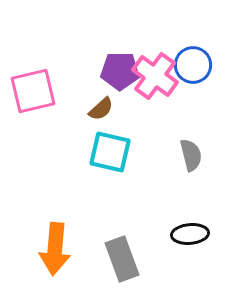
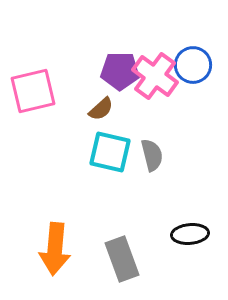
gray semicircle: moved 39 px left
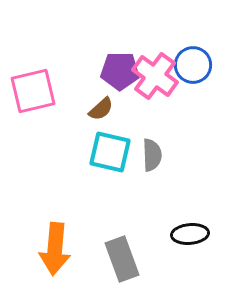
gray semicircle: rotated 12 degrees clockwise
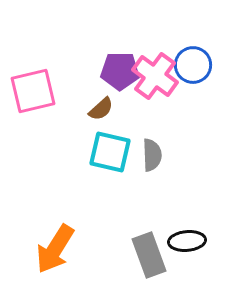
black ellipse: moved 3 px left, 7 px down
orange arrow: rotated 27 degrees clockwise
gray rectangle: moved 27 px right, 4 px up
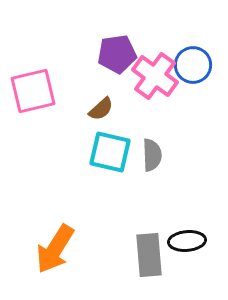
purple pentagon: moved 3 px left, 17 px up; rotated 9 degrees counterclockwise
gray rectangle: rotated 15 degrees clockwise
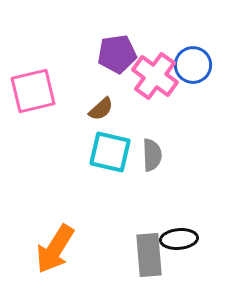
black ellipse: moved 8 px left, 2 px up
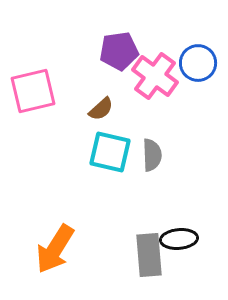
purple pentagon: moved 2 px right, 3 px up
blue circle: moved 5 px right, 2 px up
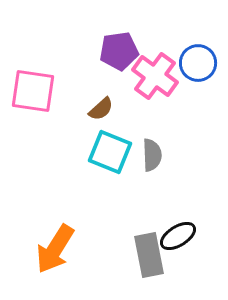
pink square: rotated 21 degrees clockwise
cyan square: rotated 9 degrees clockwise
black ellipse: moved 1 px left, 3 px up; rotated 27 degrees counterclockwise
gray rectangle: rotated 6 degrees counterclockwise
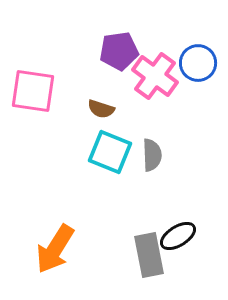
brown semicircle: rotated 60 degrees clockwise
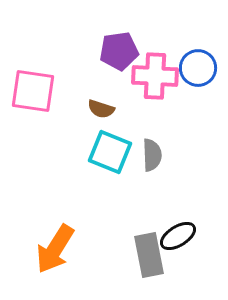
blue circle: moved 5 px down
pink cross: rotated 33 degrees counterclockwise
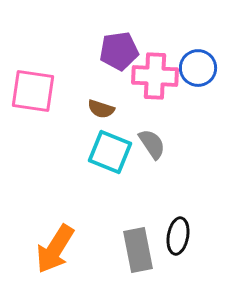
gray semicircle: moved 11 px up; rotated 32 degrees counterclockwise
black ellipse: rotated 48 degrees counterclockwise
gray rectangle: moved 11 px left, 5 px up
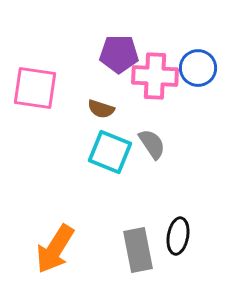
purple pentagon: moved 3 px down; rotated 9 degrees clockwise
pink square: moved 2 px right, 3 px up
